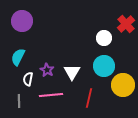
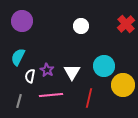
white circle: moved 23 px left, 12 px up
white semicircle: moved 2 px right, 3 px up
gray line: rotated 16 degrees clockwise
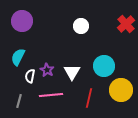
yellow circle: moved 2 px left, 5 px down
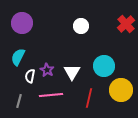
purple circle: moved 2 px down
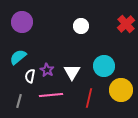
purple circle: moved 1 px up
cyan semicircle: rotated 24 degrees clockwise
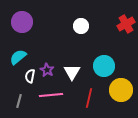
red cross: rotated 12 degrees clockwise
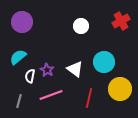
red cross: moved 5 px left, 3 px up
cyan circle: moved 4 px up
white triangle: moved 3 px right, 3 px up; rotated 24 degrees counterclockwise
yellow circle: moved 1 px left, 1 px up
pink line: rotated 15 degrees counterclockwise
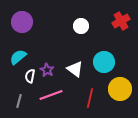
red line: moved 1 px right
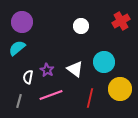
cyan semicircle: moved 1 px left, 9 px up
white semicircle: moved 2 px left, 1 px down
